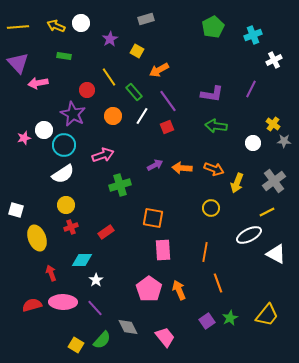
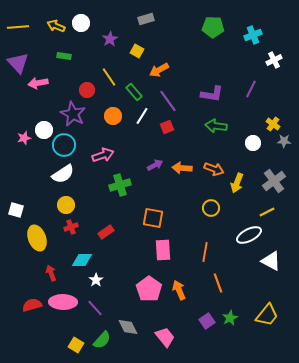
green pentagon at (213, 27): rotated 30 degrees clockwise
white triangle at (276, 254): moved 5 px left, 7 px down
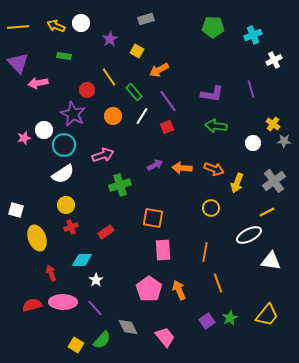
purple line at (251, 89): rotated 42 degrees counterclockwise
white triangle at (271, 261): rotated 20 degrees counterclockwise
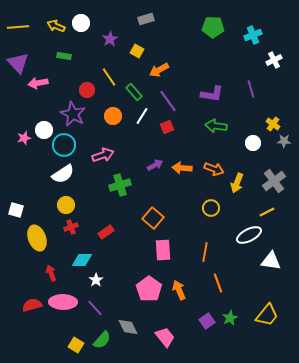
orange square at (153, 218): rotated 30 degrees clockwise
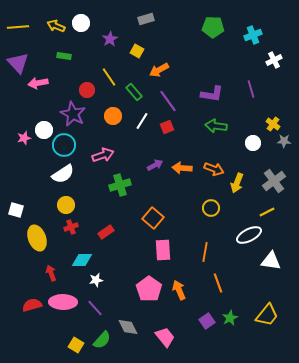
white line at (142, 116): moved 5 px down
white star at (96, 280): rotated 24 degrees clockwise
